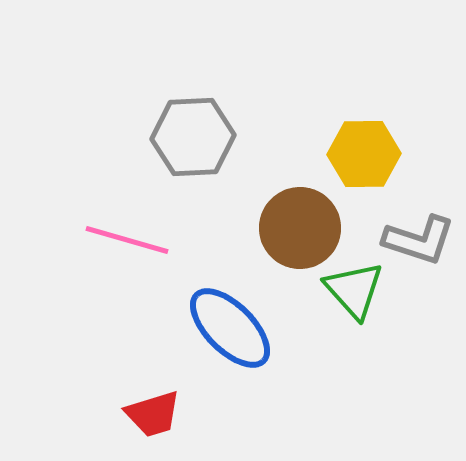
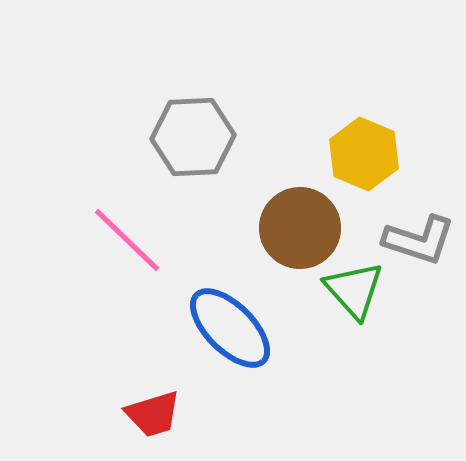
yellow hexagon: rotated 24 degrees clockwise
pink line: rotated 28 degrees clockwise
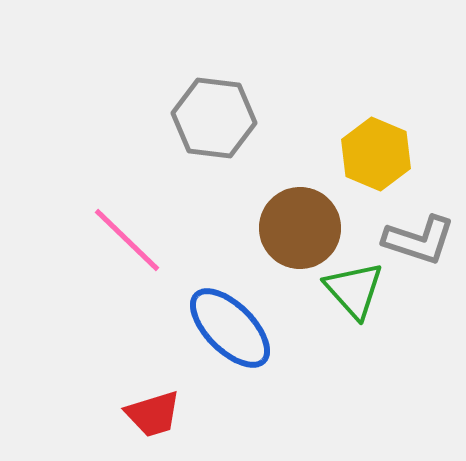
gray hexagon: moved 21 px right, 19 px up; rotated 10 degrees clockwise
yellow hexagon: moved 12 px right
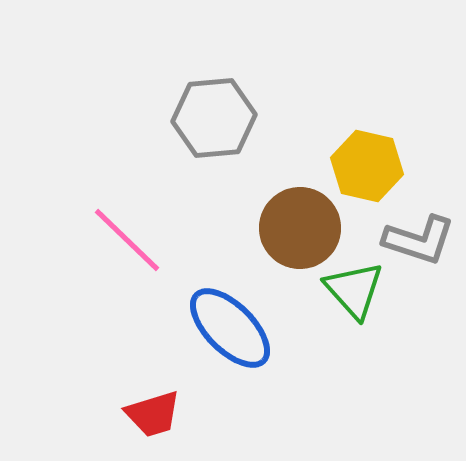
gray hexagon: rotated 12 degrees counterclockwise
yellow hexagon: moved 9 px left, 12 px down; rotated 10 degrees counterclockwise
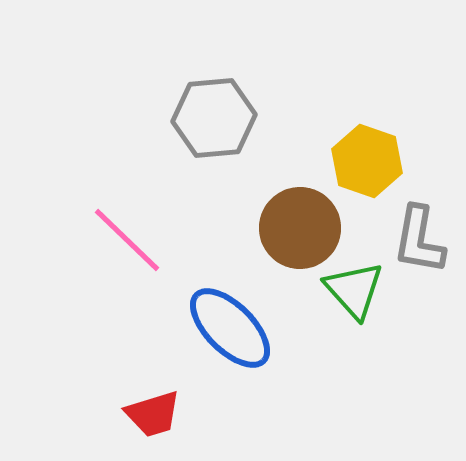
yellow hexagon: moved 5 px up; rotated 6 degrees clockwise
gray L-shape: rotated 82 degrees clockwise
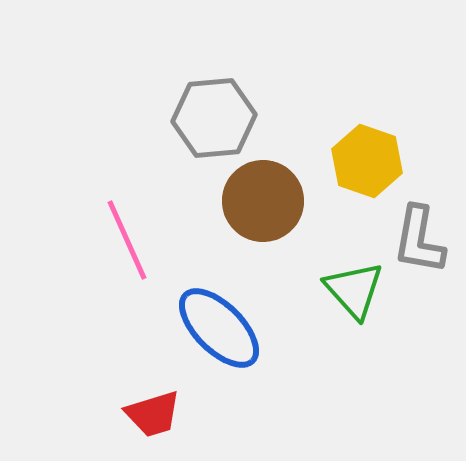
brown circle: moved 37 px left, 27 px up
pink line: rotated 22 degrees clockwise
blue ellipse: moved 11 px left
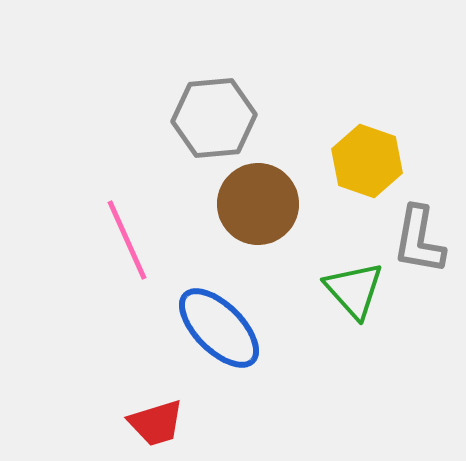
brown circle: moved 5 px left, 3 px down
red trapezoid: moved 3 px right, 9 px down
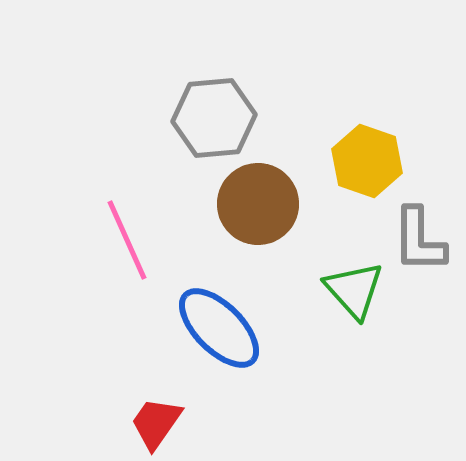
gray L-shape: rotated 10 degrees counterclockwise
red trapezoid: rotated 142 degrees clockwise
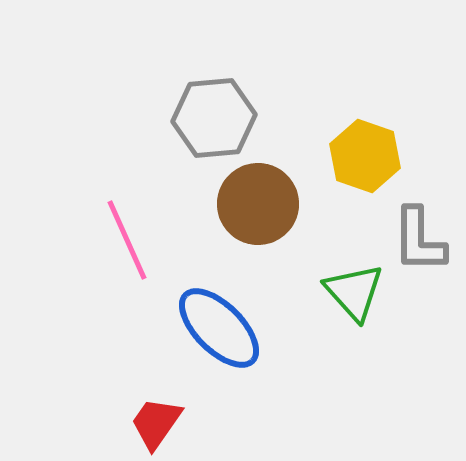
yellow hexagon: moved 2 px left, 5 px up
green triangle: moved 2 px down
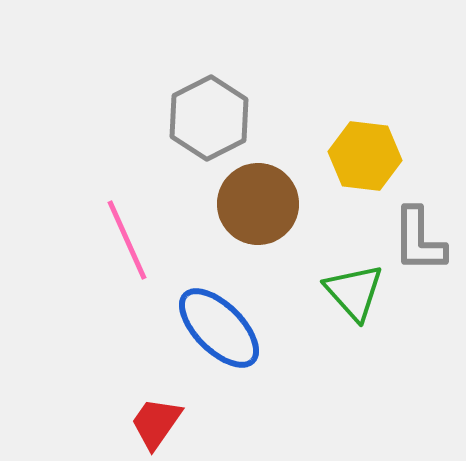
gray hexagon: moved 5 px left; rotated 22 degrees counterclockwise
yellow hexagon: rotated 12 degrees counterclockwise
